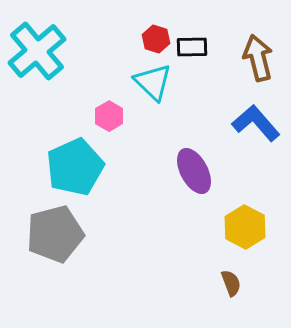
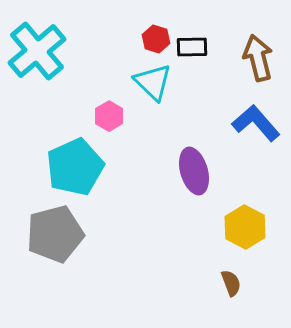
purple ellipse: rotated 12 degrees clockwise
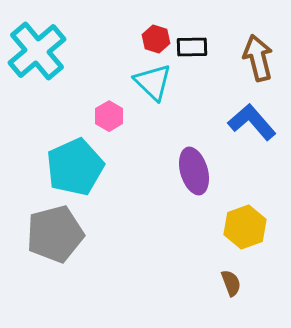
blue L-shape: moved 4 px left, 1 px up
yellow hexagon: rotated 12 degrees clockwise
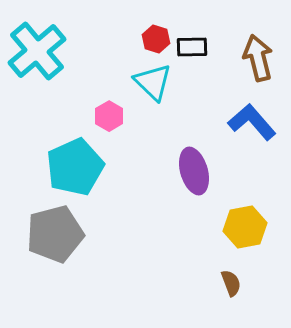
yellow hexagon: rotated 9 degrees clockwise
